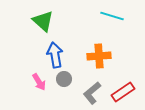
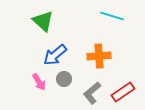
blue arrow: rotated 120 degrees counterclockwise
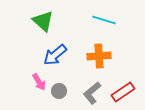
cyan line: moved 8 px left, 4 px down
gray circle: moved 5 px left, 12 px down
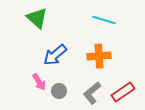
green triangle: moved 6 px left, 3 px up
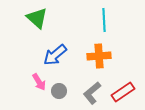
cyan line: rotated 70 degrees clockwise
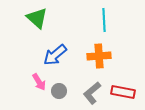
red rectangle: rotated 45 degrees clockwise
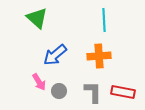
gray L-shape: moved 1 px right, 1 px up; rotated 130 degrees clockwise
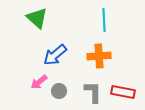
pink arrow: rotated 84 degrees clockwise
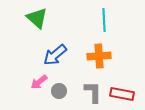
red rectangle: moved 1 px left, 2 px down
